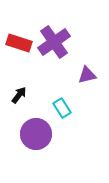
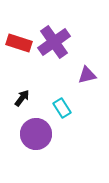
black arrow: moved 3 px right, 3 px down
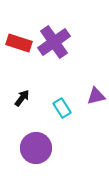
purple triangle: moved 9 px right, 21 px down
purple circle: moved 14 px down
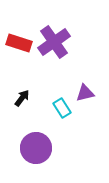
purple triangle: moved 11 px left, 3 px up
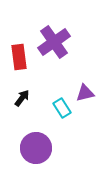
red rectangle: moved 14 px down; rotated 65 degrees clockwise
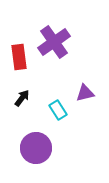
cyan rectangle: moved 4 px left, 2 px down
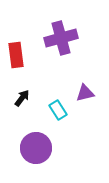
purple cross: moved 7 px right, 4 px up; rotated 20 degrees clockwise
red rectangle: moved 3 px left, 2 px up
